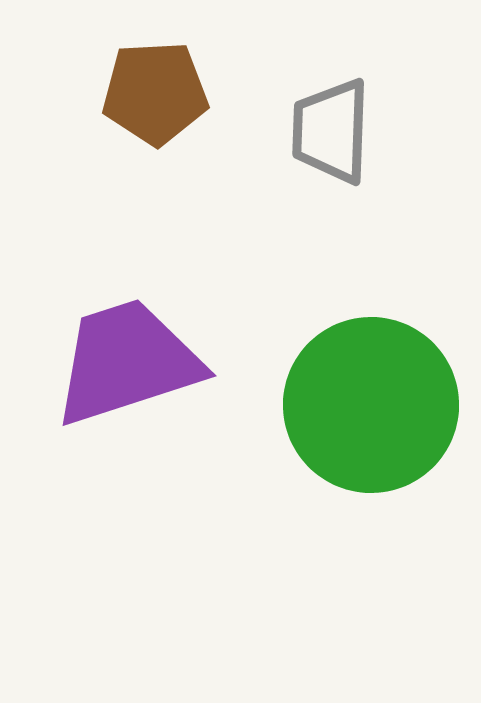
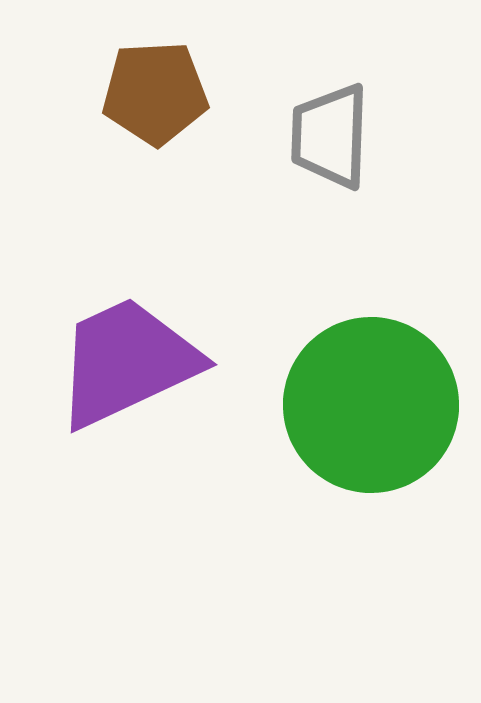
gray trapezoid: moved 1 px left, 5 px down
purple trapezoid: rotated 7 degrees counterclockwise
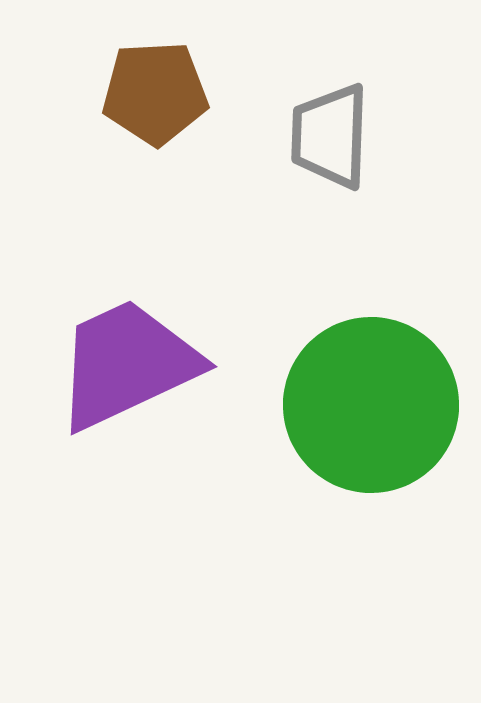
purple trapezoid: moved 2 px down
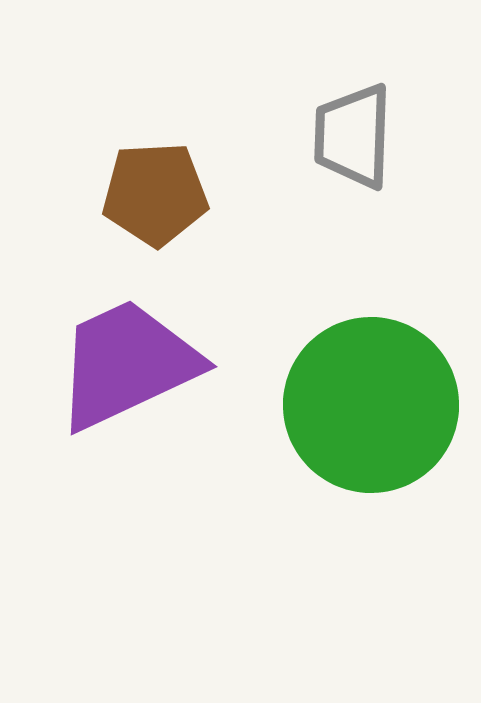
brown pentagon: moved 101 px down
gray trapezoid: moved 23 px right
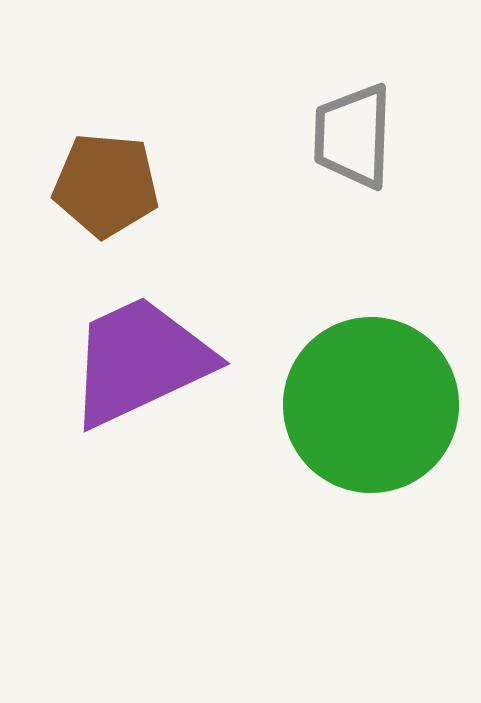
brown pentagon: moved 49 px left, 9 px up; rotated 8 degrees clockwise
purple trapezoid: moved 13 px right, 3 px up
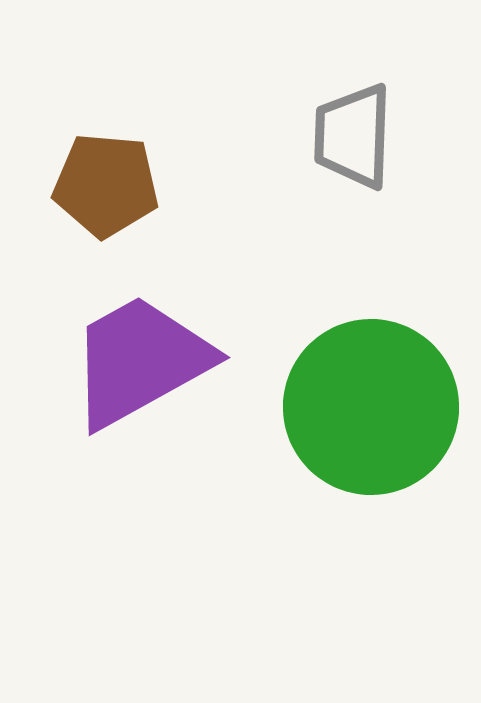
purple trapezoid: rotated 4 degrees counterclockwise
green circle: moved 2 px down
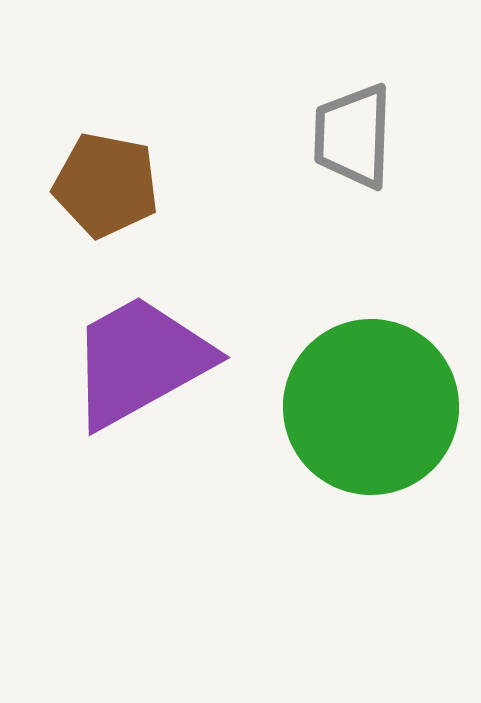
brown pentagon: rotated 6 degrees clockwise
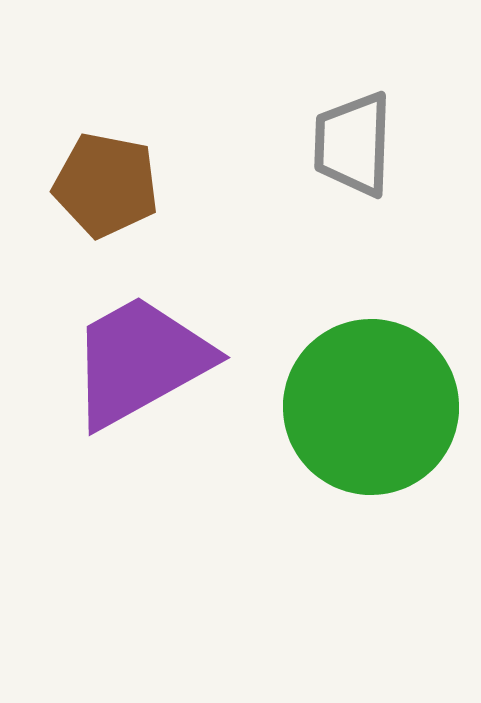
gray trapezoid: moved 8 px down
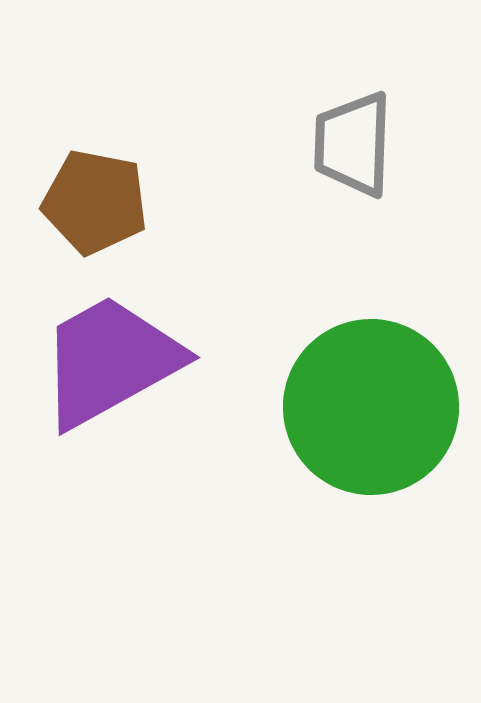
brown pentagon: moved 11 px left, 17 px down
purple trapezoid: moved 30 px left
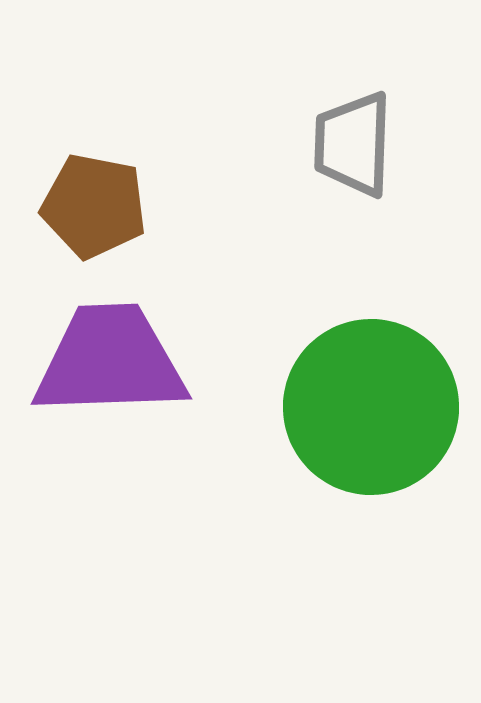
brown pentagon: moved 1 px left, 4 px down
purple trapezoid: rotated 27 degrees clockwise
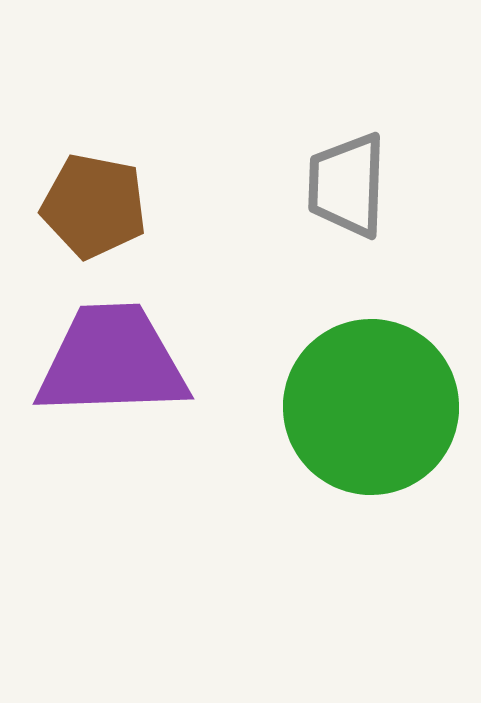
gray trapezoid: moved 6 px left, 41 px down
purple trapezoid: moved 2 px right
